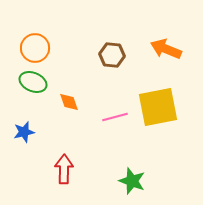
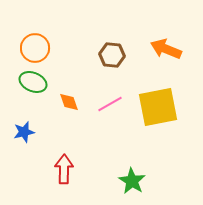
pink line: moved 5 px left, 13 px up; rotated 15 degrees counterclockwise
green star: rotated 12 degrees clockwise
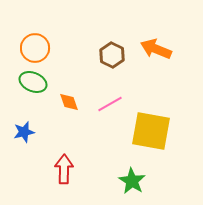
orange arrow: moved 10 px left
brown hexagon: rotated 20 degrees clockwise
yellow square: moved 7 px left, 24 px down; rotated 21 degrees clockwise
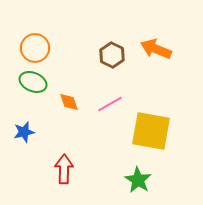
green star: moved 6 px right, 1 px up
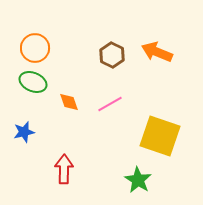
orange arrow: moved 1 px right, 3 px down
yellow square: moved 9 px right, 5 px down; rotated 9 degrees clockwise
